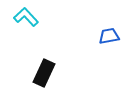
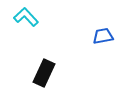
blue trapezoid: moved 6 px left
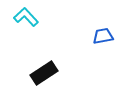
black rectangle: rotated 32 degrees clockwise
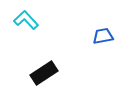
cyan L-shape: moved 3 px down
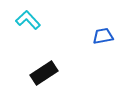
cyan L-shape: moved 2 px right
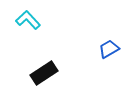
blue trapezoid: moved 6 px right, 13 px down; rotated 20 degrees counterclockwise
